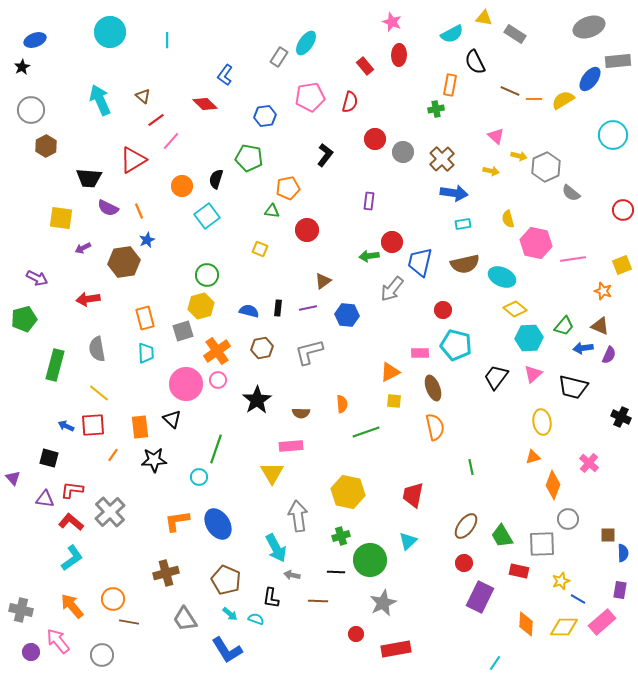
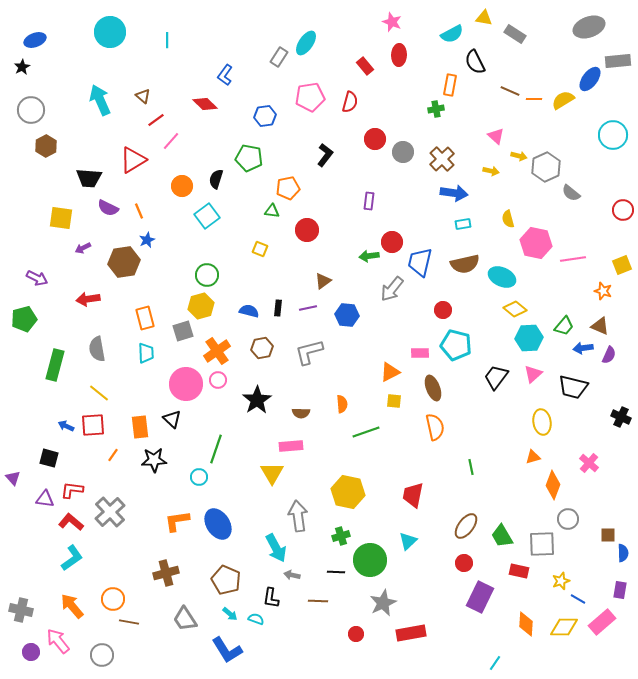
red rectangle at (396, 649): moved 15 px right, 16 px up
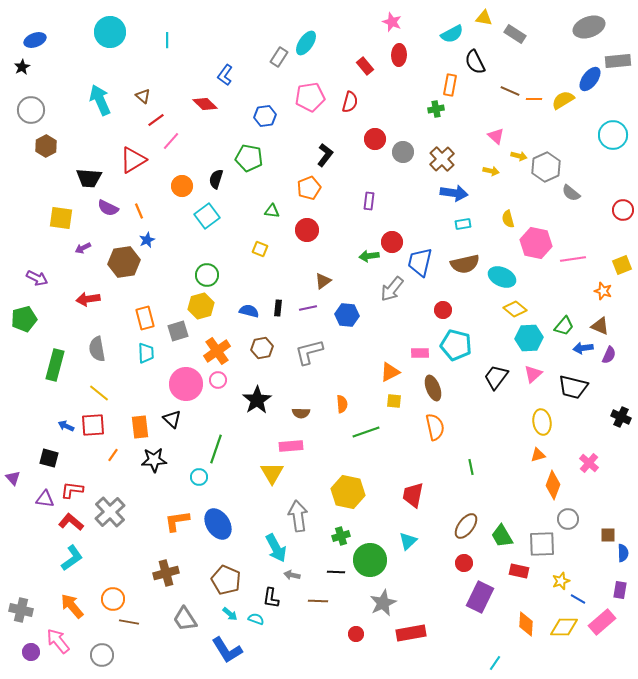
orange pentagon at (288, 188): moved 21 px right; rotated 10 degrees counterclockwise
gray square at (183, 331): moved 5 px left
orange triangle at (533, 457): moved 5 px right, 2 px up
